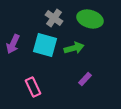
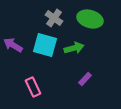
purple arrow: moved 1 px down; rotated 96 degrees clockwise
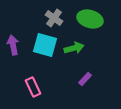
purple arrow: rotated 48 degrees clockwise
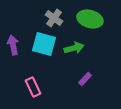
cyan square: moved 1 px left, 1 px up
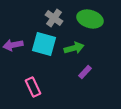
purple arrow: rotated 90 degrees counterclockwise
purple rectangle: moved 7 px up
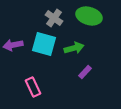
green ellipse: moved 1 px left, 3 px up
